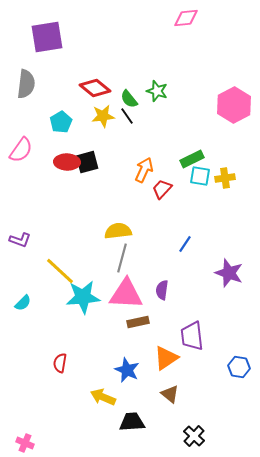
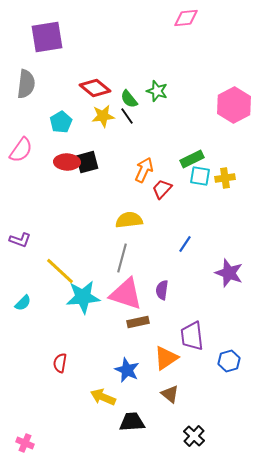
yellow semicircle: moved 11 px right, 11 px up
pink triangle: rotated 15 degrees clockwise
blue hexagon: moved 10 px left, 6 px up; rotated 25 degrees counterclockwise
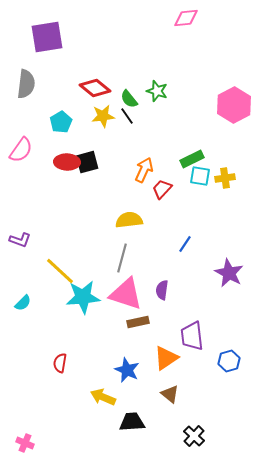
purple star: rotated 8 degrees clockwise
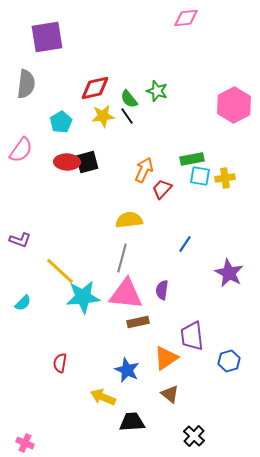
red diamond: rotated 52 degrees counterclockwise
green rectangle: rotated 15 degrees clockwise
pink triangle: rotated 12 degrees counterclockwise
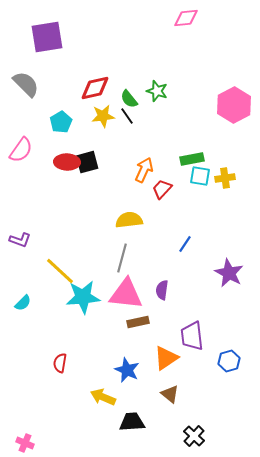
gray semicircle: rotated 52 degrees counterclockwise
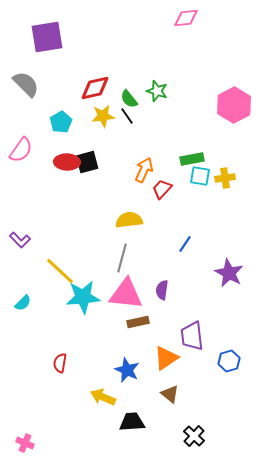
purple L-shape: rotated 25 degrees clockwise
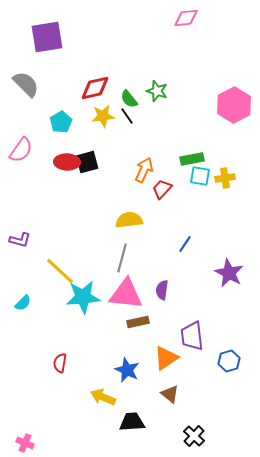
purple L-shape: rotated 30 degrees counterclockwise
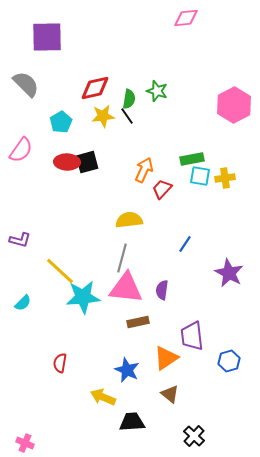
purple square: rotated 8 degrees clockwise
green semicircle: rotated 132 degrees counterclockwise
pink triangle: moved 6 px up
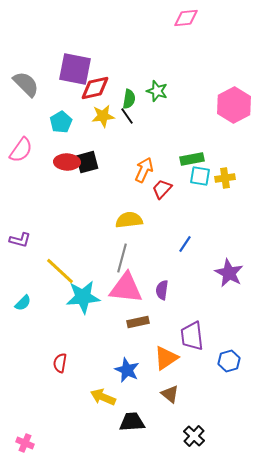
purple square: moved 28 px right, 32 px down; rotated 12 degrees clockwise
